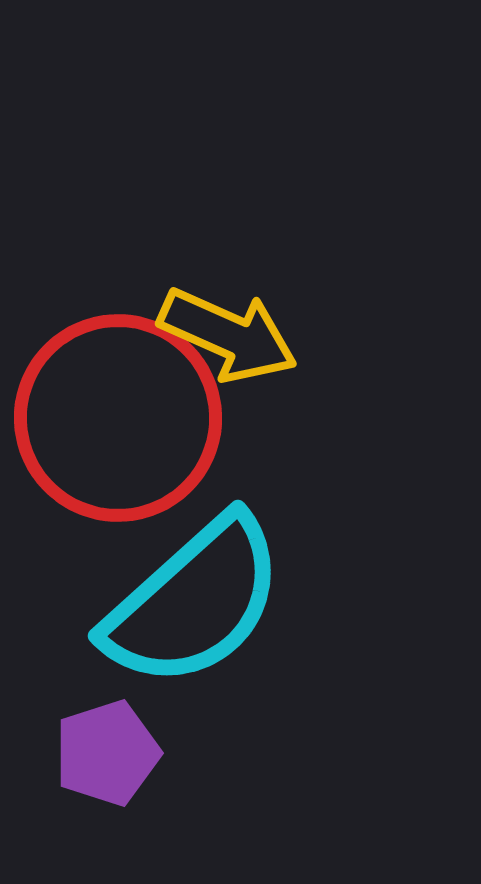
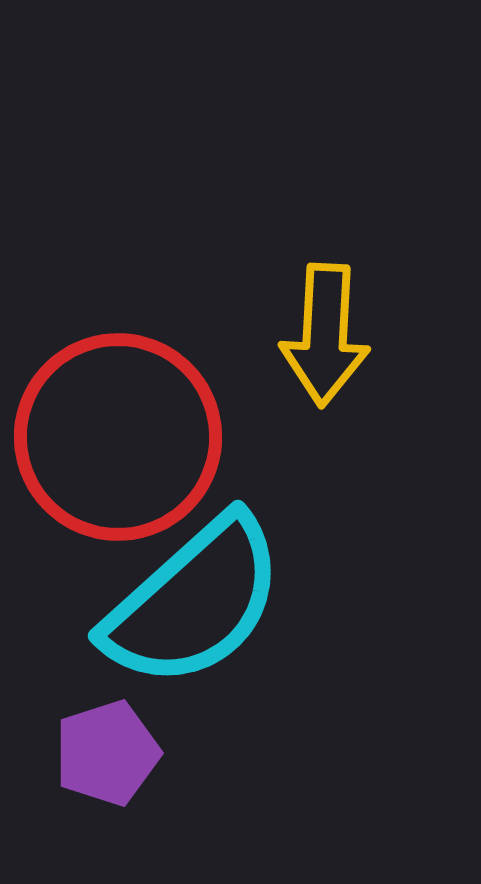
yellow arrow: moved 97 px right; rotated 69 degrees clockwise
red circle: moved 19 px down
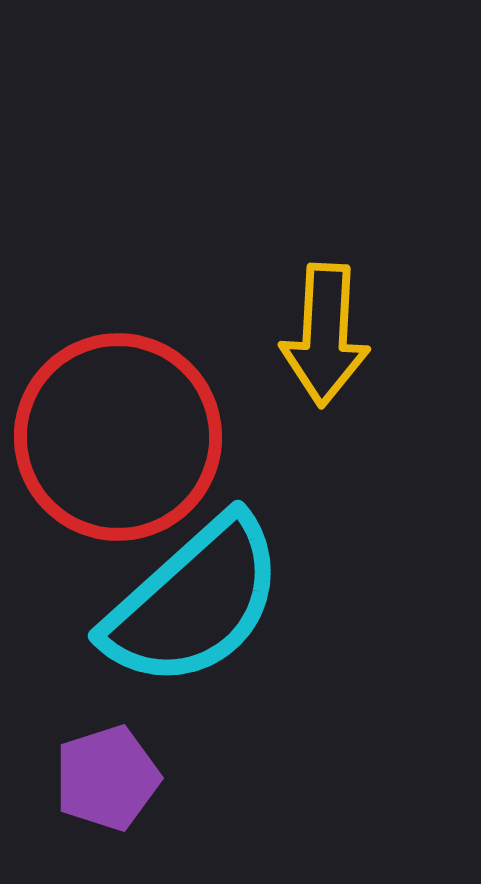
purple pentagon: moved 25 px down
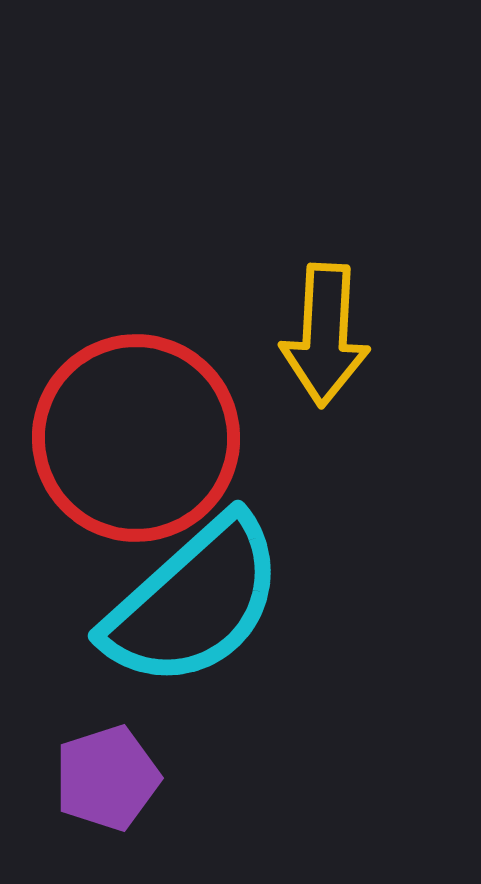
red circle: moved 18 px right, 1 px down
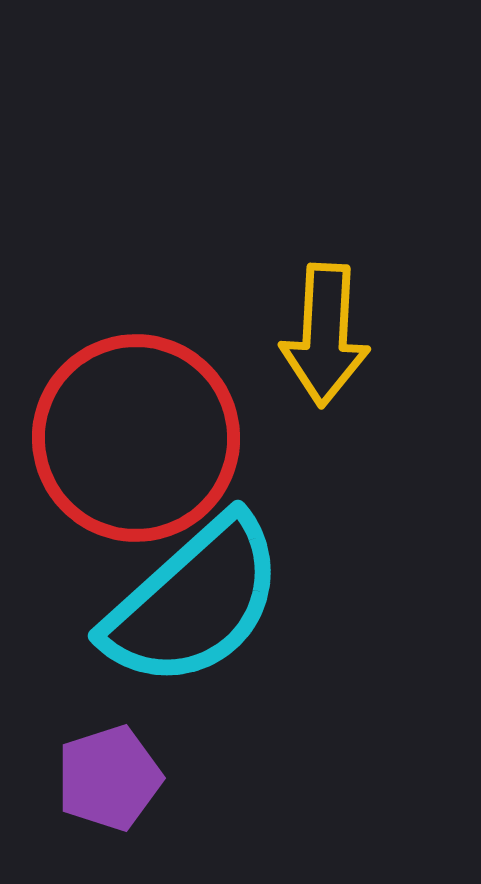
purple pentagon: moved 2 px right
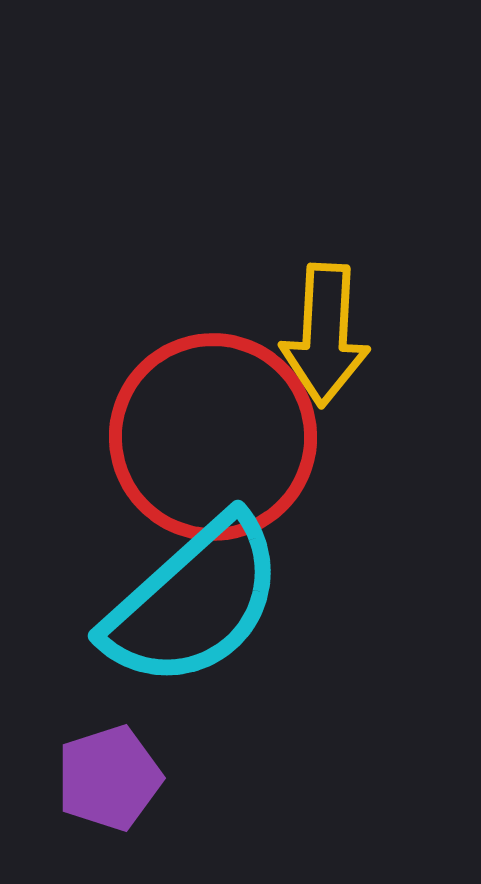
red circle: moved 77 px right, 1 px up
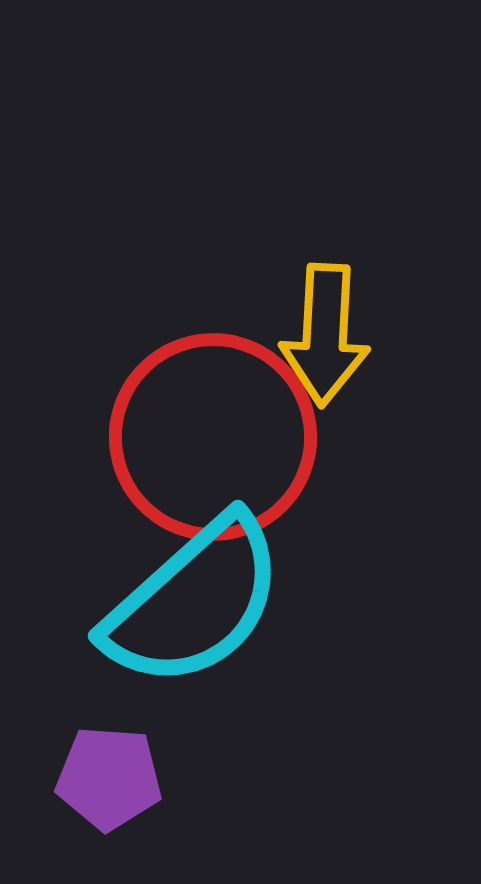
purple pentagon: rotated 22 degrees clockwise
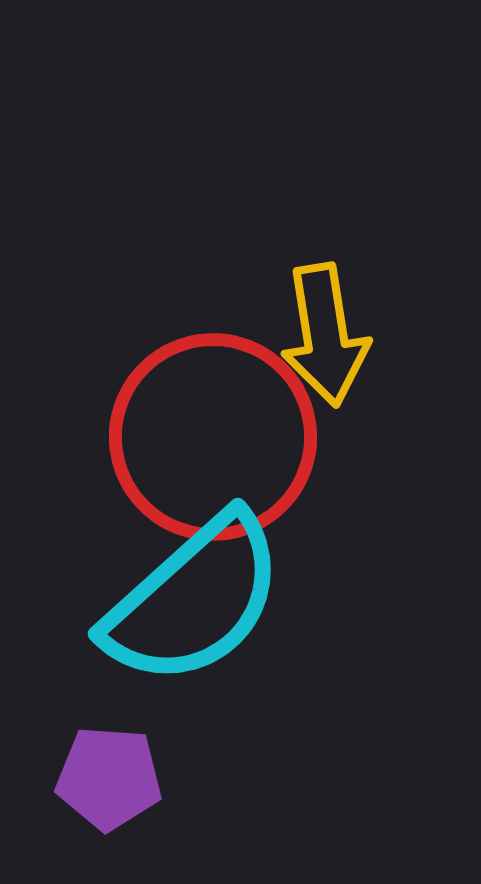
yellow arrow: rotated 12 degrees counterclockwise
cyan semicircle: moved 2 px up
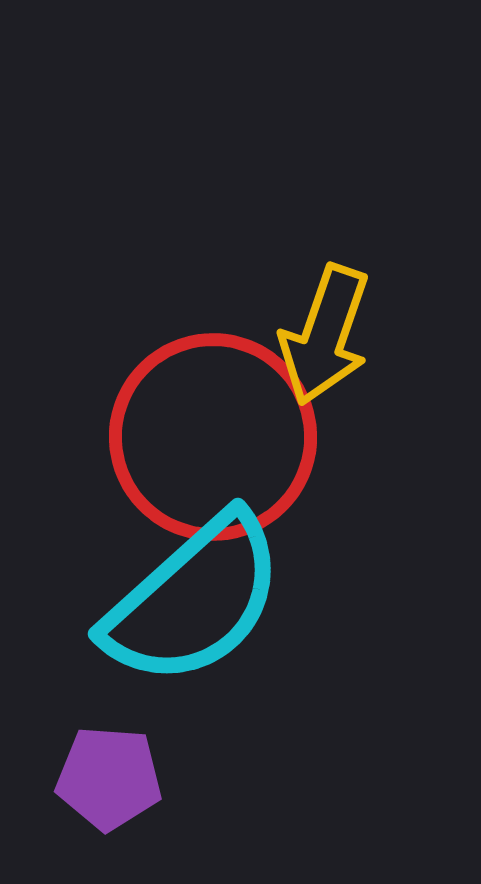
yellow arrow: rotated 28 degrees clockwise
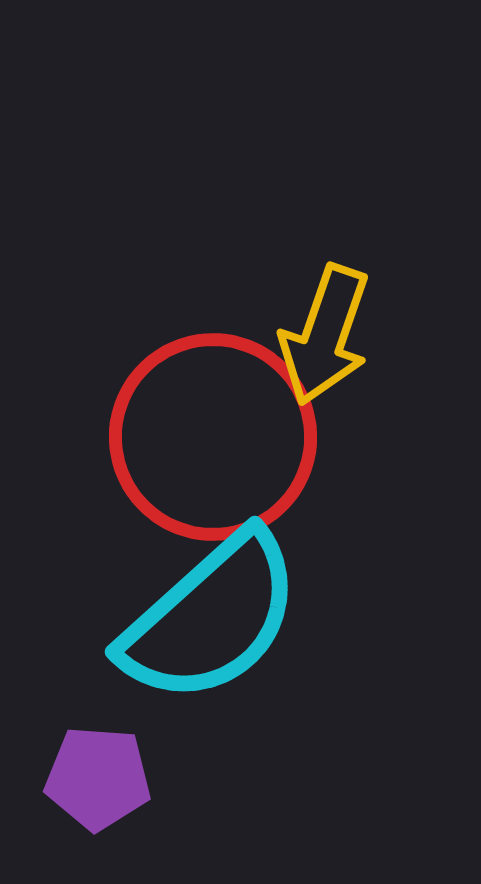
cyan semicircle: moved 17 px right, 18 px down
purple pentagon: moved 11 px left
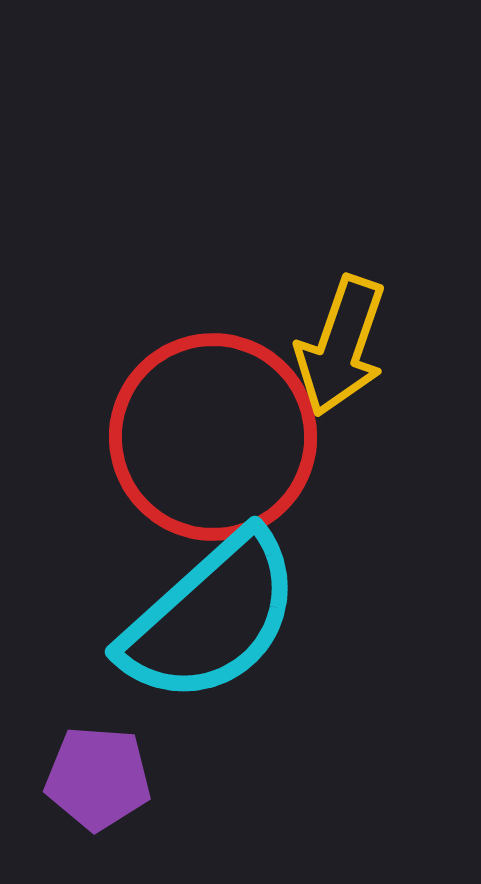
yellow arrow: moved 16 px right, 11 px down
